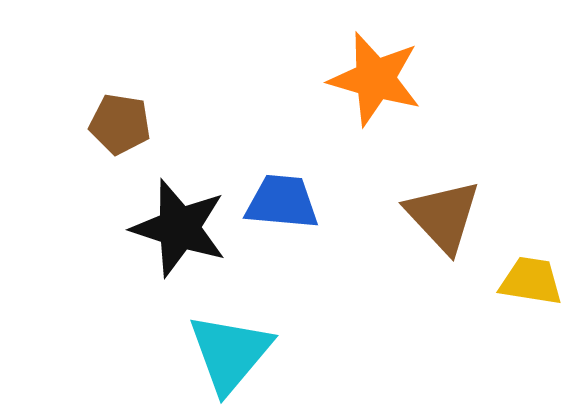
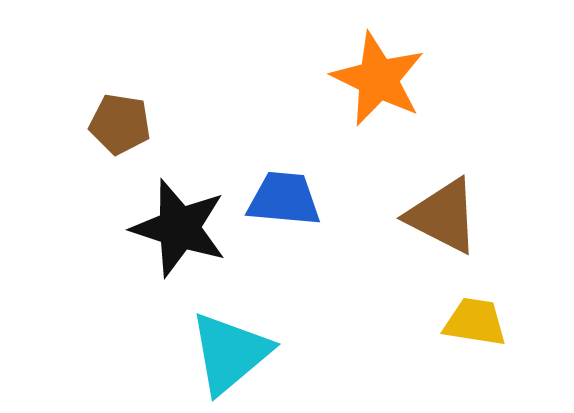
orange star: moved 3 px right; rotated 10 degrees clockwise
blue trapezoid: moved 2 px right, 3 px up
brown triangle: rotated 20 degrees counterclockwise
yellow trapezoid: moved 56 px left, 41 px down
cyan triangle: rotated 10 degrees clockwise
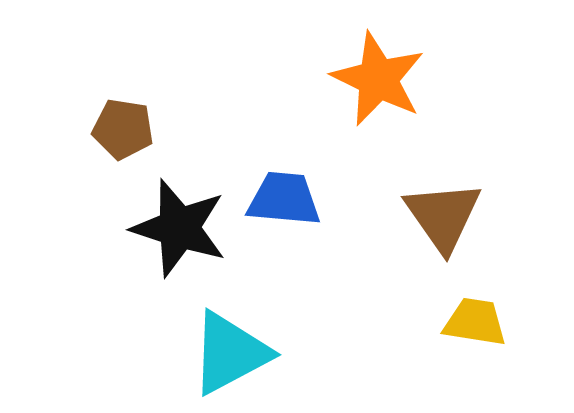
brown pentagon: moved 3 px right, 5 px down
brown triangle: rotated 28 degrees clockwise
cyan triangle: rotated 12 degrees clockwise
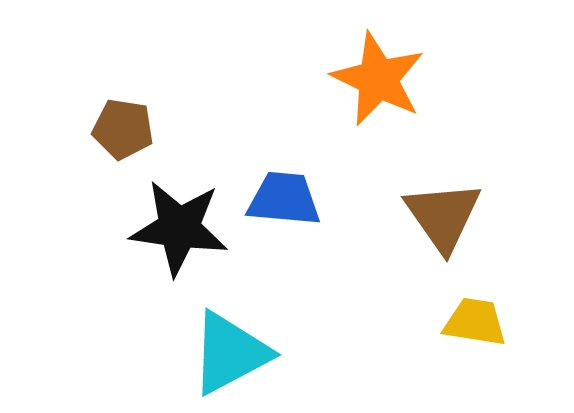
black star: rotated 10 degrees counterclockwise
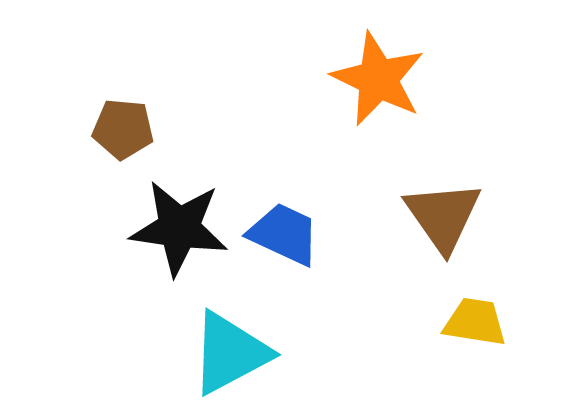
brown pentagon: rotated 4 degrees counterclockwise
blue trapezoid: moved 35 px down; rotated 20 degrees clockwise
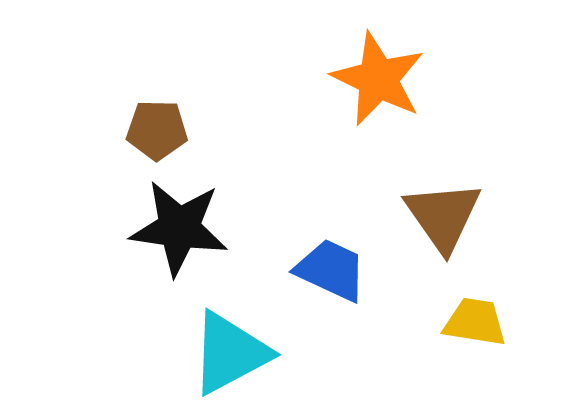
brown pentagon: moved 34 px right, 1 px down; rotated 4 degrees counterclockwise
blue trapezoid: moved 47 px right, 36 px down
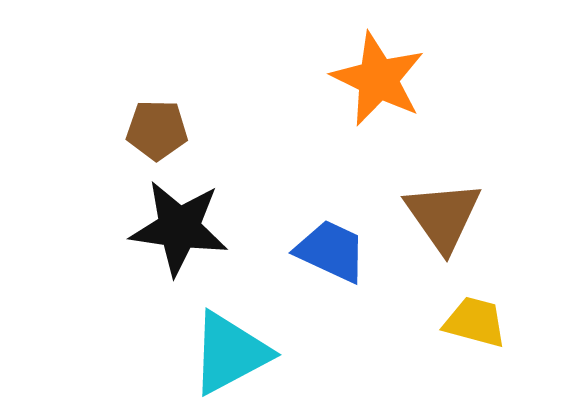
blue trapezoid: moved 19 px up
yellow trapezoid: rotated 6 degrees clockwise
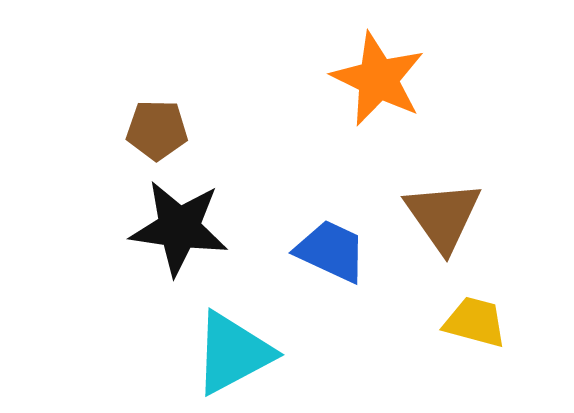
cyan triangle: moved 3 px right
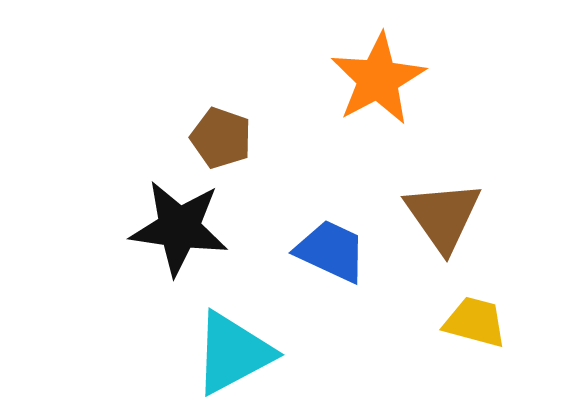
orange star: rotated 18 degrees clockwise
brown pentagon: moved 64 px right, 8 px down; rotated 18 degrees clockwise
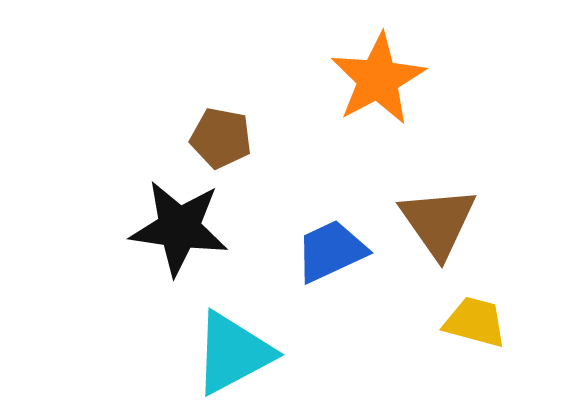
brown pentagon: rotated 8 degrees counterclockwise
brown triangle: moved 5 px left, 6 px down
blue trapezoid: rotated 50 degrees counterclockwise
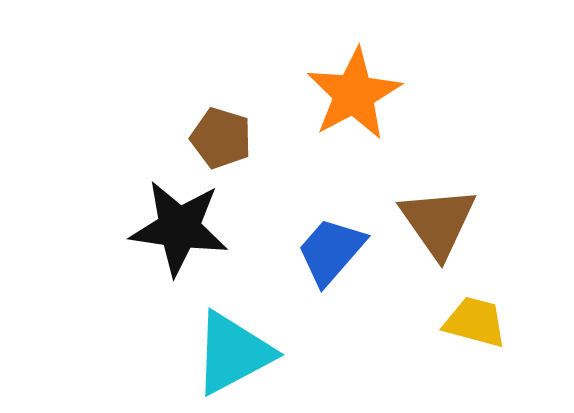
orange star: moved 24 px left, 15 px down
brown pentagon: rotated 6 degrees clockwise
blue trapezoid: rotated 24 degrees counterclockwise
